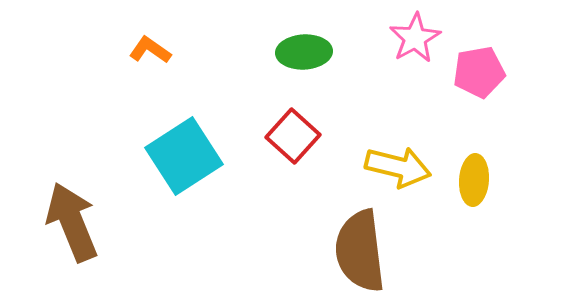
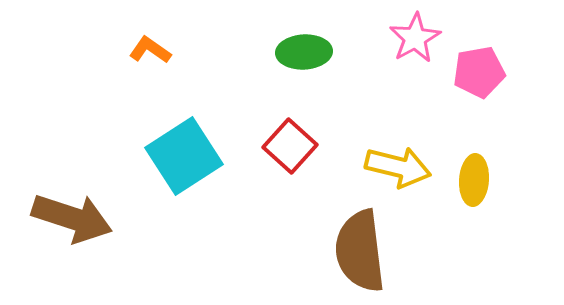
red square: moved 3 px left, 10 px down
brown arrow: moved 4 px up; rotated 130 degrees clockwise
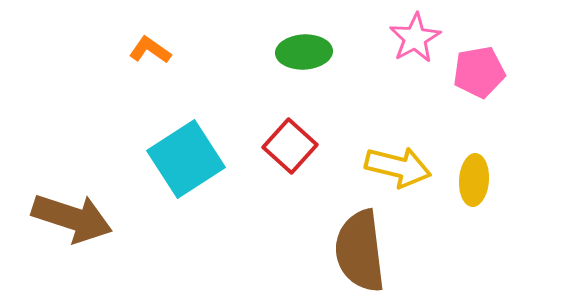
cyan square: moved 2 px right, 3 px down
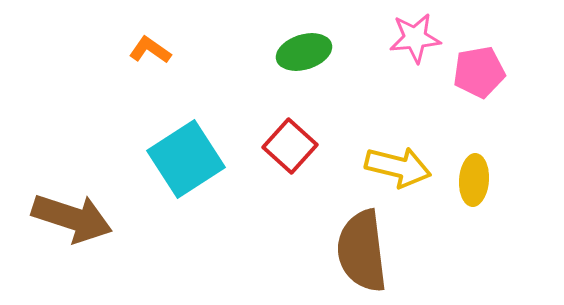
pink star: rotated 24 degrees clockwise
green ellipse: rotated 14 degrees counterclockwise
brown semicircle: moved 2 px right
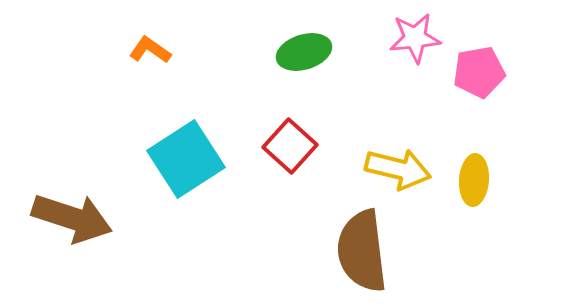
yellow arrow: moved 2 px down
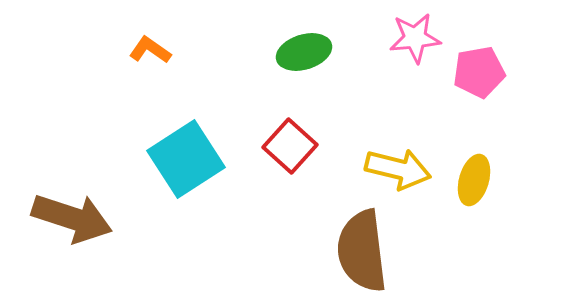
yellow ellipse: rotated 12 degrees clockwise
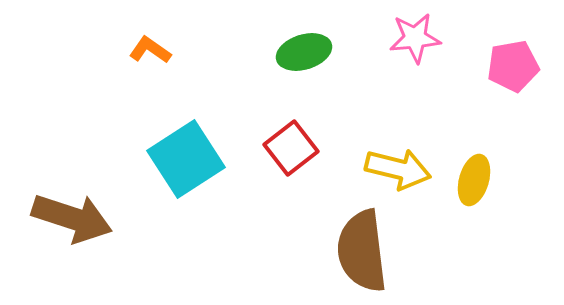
pink pentagon: moved 34 px right, 6 px up
red square: moved 1 px right, 2 px down; rotated 10 degrees clockwise
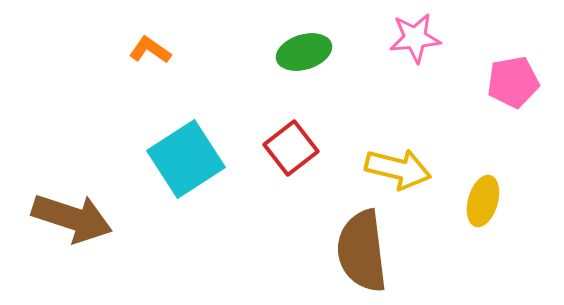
pink pentagon: moved 16 px down
yellow ellipse: moved 9 px right, 21 px down
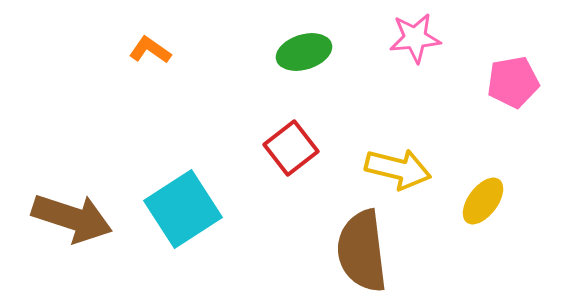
cyan square: moved 3 px left, 50 px down
yellow ellipse: rotated 21 degrees clockwise
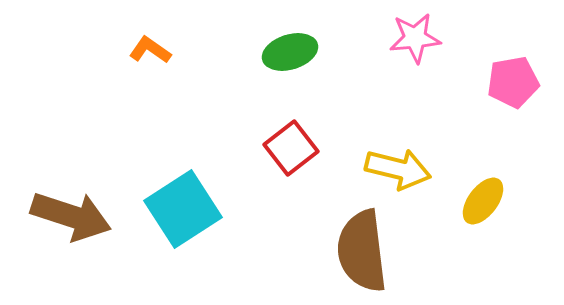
green ellipse: moved 14 px left
brown arrow: moved 1 px left, 2 px up
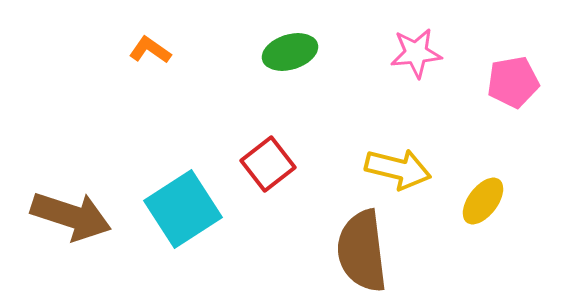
pink star: moved 1 px right, 15 px down
red square: moved 23 px left, 16 px down
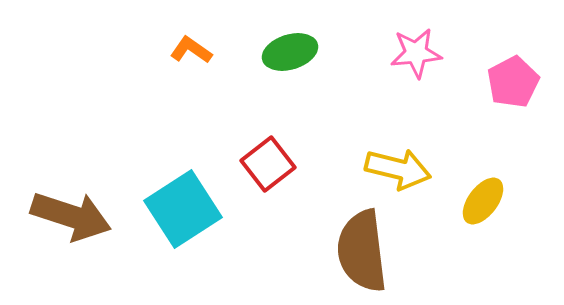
orange L-shape: moved 41 px right
pink pentagon: rotated 18 degrees counterclockwise
